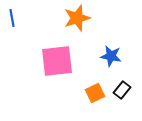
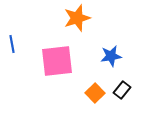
blue line: moved 26 px down
blue star: rotated 20 degrees counterclockwise
orange square: rotated 18 degrees counterclockwise
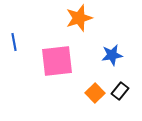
orange star: moved 2 px right
blue line: moved 2 px right, 2 px up
blue star: moved 1 px right, 1 px up
black rectangle: moved 2 px left, 1 px down
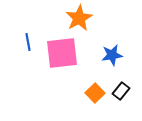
orange star: rotated 12 degrees counterclockwise
blue line: moved 14 px right
pink square: moved 5 px right, 8 px up
black rectangle: moved 1 px right
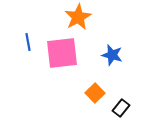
orange star: moved 1 px left, 1 px up
blue star: rotated 25 degrees clockwise
black rectangle: moved 17 px down
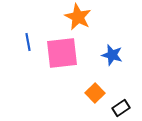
orange star: rotated 16 degrees counterclockwise
black rectangle: rotated 18 degrees clockwise
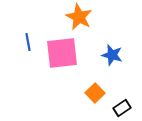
orange star: moved 1 px right
black rectangle: moved 1 px right
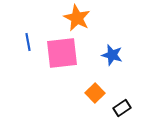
orange star: moved 2 px left, 1 px down
